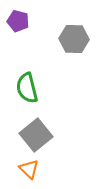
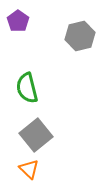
purple pentagon: rotated 20 degrees clockwise
gray hexagon: moved 6 px right, 3 px up; rotated 16 degrees counterclockwise
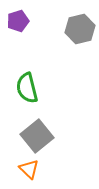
purple pentagon: rotated 20 degrees clockwise
gray hexagon: moved 7 px up
gray square: moved 1 px right, 1 px down
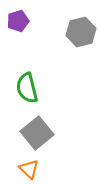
gray hexagon: moved 1 px right, 3 px down
gray square: moved 3 px up
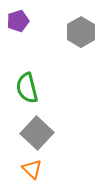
gray hexagon: rotated 16 degrees counterclockwise
gray square: rotated 8 degrees counterclockwise
orange triangle: moved 3 px right
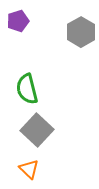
green semicircle: moved 1 px down
gray square: moved 3 px up
orange triangle: moved 3 px left
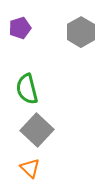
purple pentagon: moved 2 px right, 7 px down
orange triangle: moved 1 px right, 1 px up
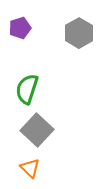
gray hexagon: moved 2 px left, 1 px down
green semicircle: rotated 32 degrees clockwise
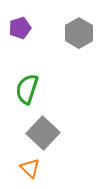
gray square: moved 6 px right, 3 px down
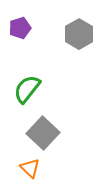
gray hexagon: moved 1 px down
green semicircle: rotated 20 degrees clockwise
